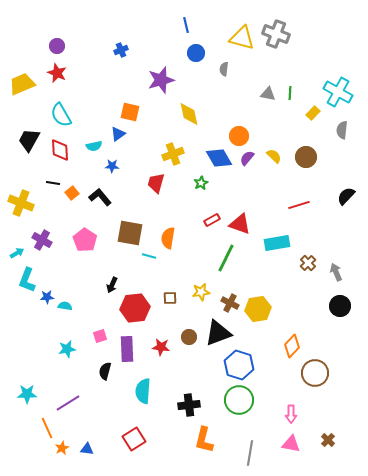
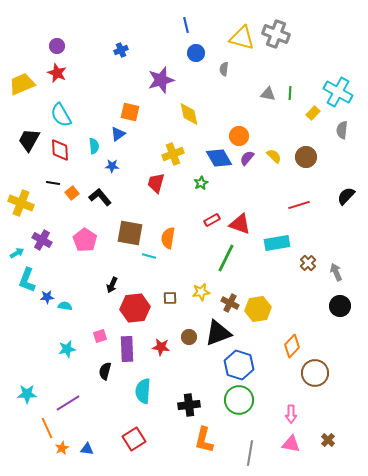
cyan semicircle at (94, 146): rotated 84 degrees counterclockwise
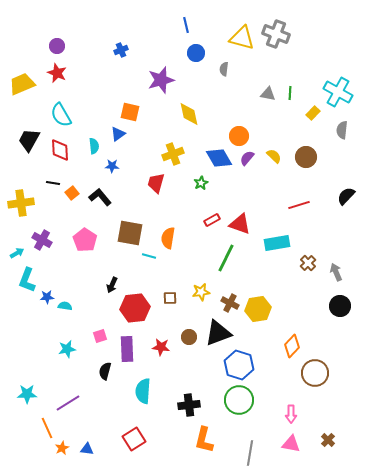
yellow cross at (21, 203): rotated 30 degrees counterclockwise
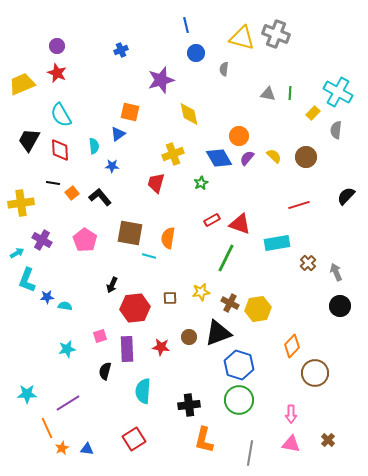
gray semicircle at (342, 130): moved 6 px left
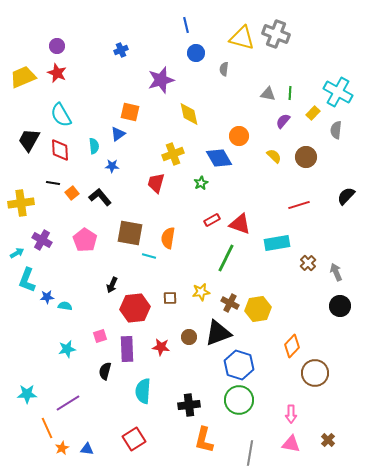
yellow trapezoid at (22, 84): moved 1 px right, 7 px up
purple semicircle at (247, 158): moved 36 px right, 37 px up
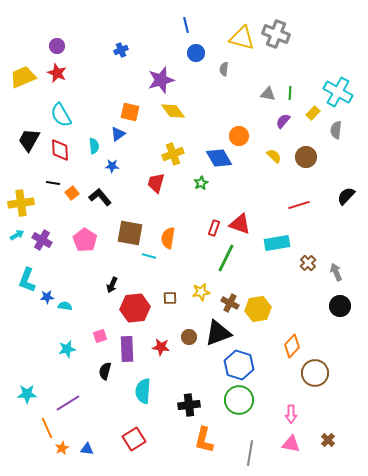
yellow diamond at (189, 114): moved 16 px left, 3 px up; rotated 25 degrees counterclockwise
red rectangle at (212, 220): moved 2 px right, 8 px down; rotated 42 degrees counterclockwise
cyan arrow at (17, 253): moved 18 px up
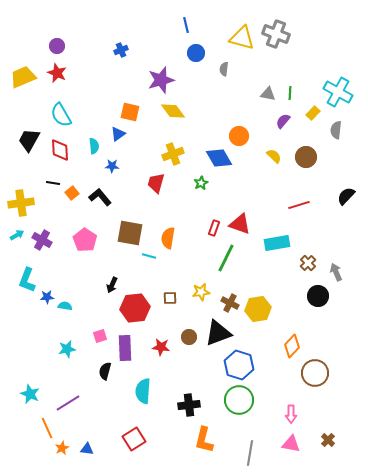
black circle at (340, 306): moved 22 px left, 10 px up
purple rectangle at (127, 349): moved 2 px left, 1 px up
cyan star at (27, 394): moved 3 px right; rotated 24 degrees clockwise
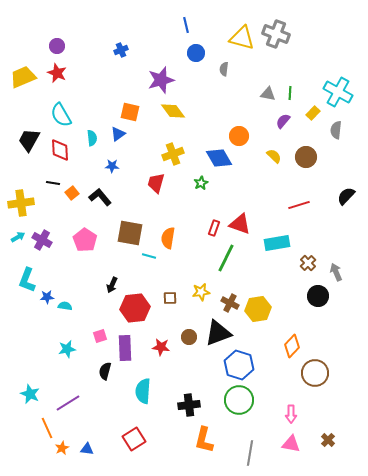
cyan semicircle at (94, 146): moved 2 px left, 8 px up
cyan arrow at (17, 235): moved 1 px right, 2 px down
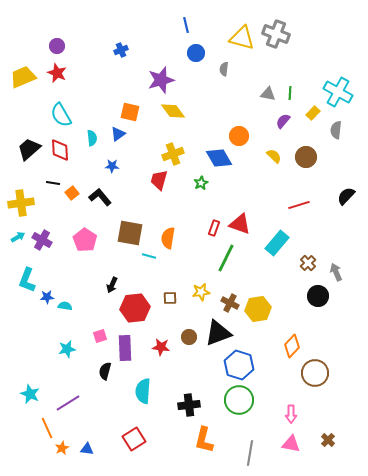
black trapezoid at (29, 140): moved 9 px down; rotated 20 degrees clockwise
red trapezoid at (156, 183): moved 3 px right, 3 px up
cyan rectangle at (277, 243): rotated 40 degrees counterclockwise
